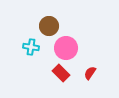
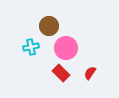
cyan cross: rotated 21 degrees counterclockwise
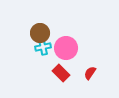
brown circle: moved 9 px left, 7 px down
cyan cross: moved 12 px right
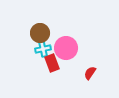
cyan cross: moved 2 px down
red rectangle: moved 9 px left, 10 px up; rotated 24 degrees clockwise
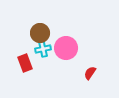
red rectangle: moved 27 px left
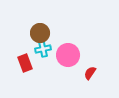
pink circle: moved 2 px right, 7 px down
